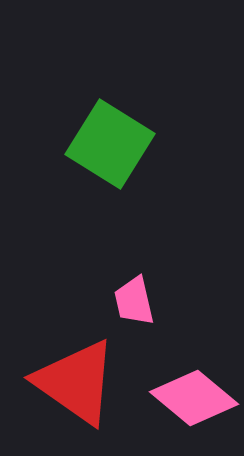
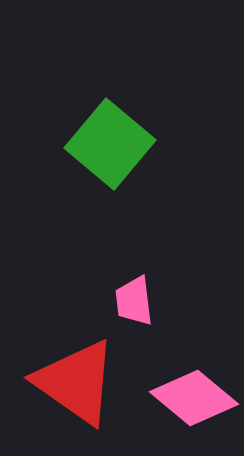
green square: rotated 8 degrees clockwise
pink trapezoid: rotated 6 degrees clockwise
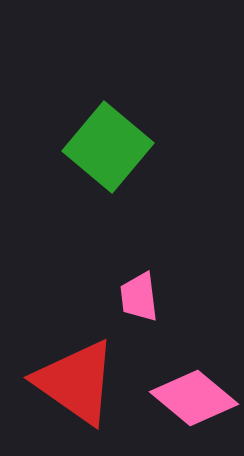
green square: moved 2 px left, 3 px down
pink trapezoid: moved 5 px right, 4 px up
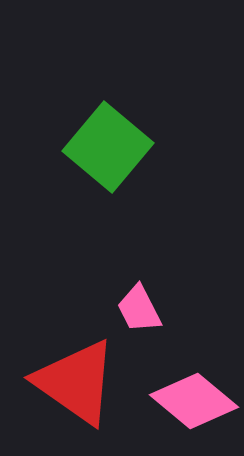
pink trapezoid: moved 12 px down; rotated 20 degrees counterclockwise
pink diamond: moved 3 px down
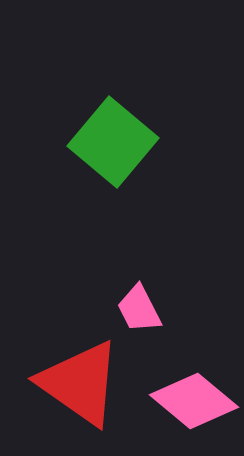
green square: moved 5 px right, 5 px up
red triangle: moved 4 px right, 1 px down
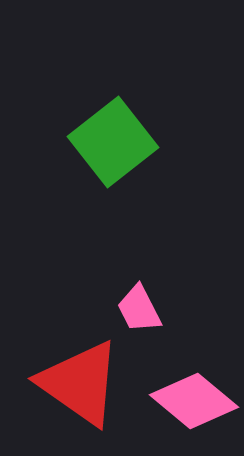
green square: rotated 12 degrees clockwise
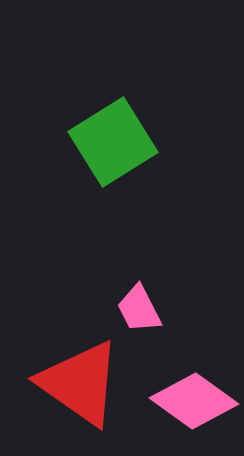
green square: rotated 6 degrees clockwise
pink diamond: rotated 4 degrees counterclockwise
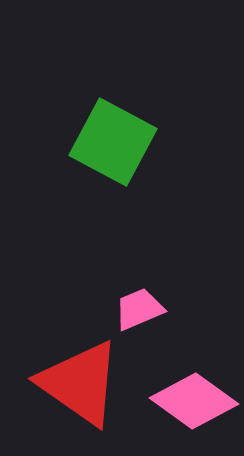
green square: rotated 30 degrees counterclockwise
pink trapezoid: rotated 94 degrees clockwise
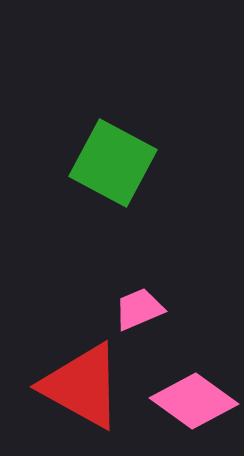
green square: moved 21 px down
red triangle: moved 2 px right, 3 px down; rotated 6 degrees counterclockwise
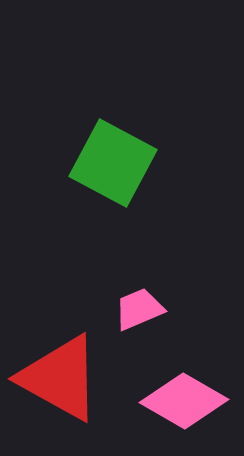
red triangle: moved 22 px left, 8 px up
pink diamond: moved 10 px left; rotated 6 degrees counterclockwise
